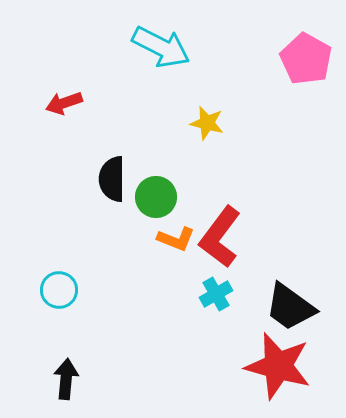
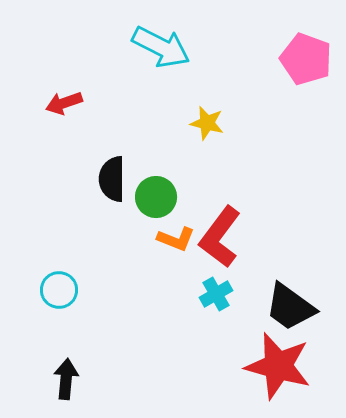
pink pentagon: rotated 9 degrees counterclockwise
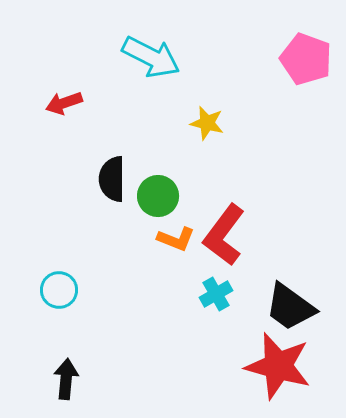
cyan arrow: moved 10 px left, 10 px down
green circle: moved 2 px right, 1 px up
red L-shape: moved 4 px right, 2 px up
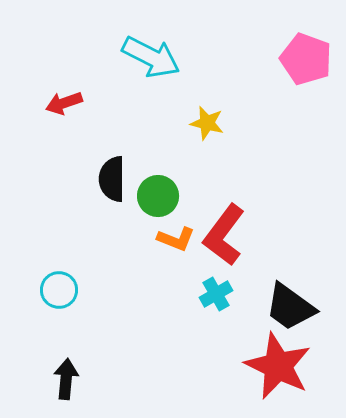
red star: rotated 10 degrees clockwise
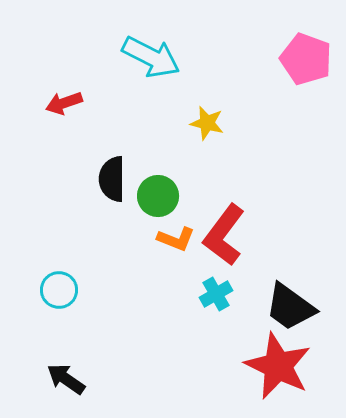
black arrow: rotated 60 degrees counterclockwise
